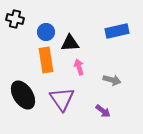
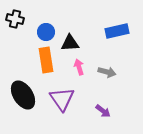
gray arrow: moved 5 px left, 8 px up
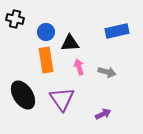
purple arrow: moved 3 px down; rotated 63 degrees counterclockwise
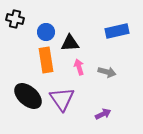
black ellipse: moved 5 px right, 1 px down; rotated 16 degrees counterclockwise
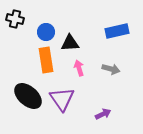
pink arrow: moved 1 px down
gray arrow: moved 4 px right, 3 px up
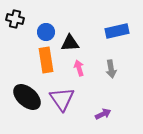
gray arrow: rotated 66 degrees clockwise
black ellipse: moved 1 px left, 1 px down
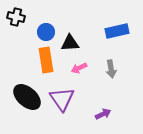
black cross: moved 1 px right, 2 px up
pink arrow: rotated 98 degrees counterclockwise
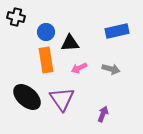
gray arrow: rotated 66 degrees counterclockwise
purple arrow: rotated 42 degrees counterclockwise
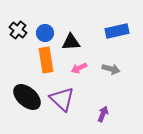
black cross: moved 2 px right, 13 px down; rotated 24 degrees clockwise
blue circle: moved 1 px left, 1 px down
black triangle: moved 1 px right, 1 px up
purple triangle: rotated 12 degrees counterclockwise
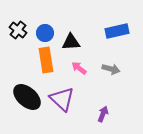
pink arrow: rotated 63 degrees clockwise
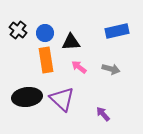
pink arrow: moved 1 px up
black ellipse: rotated 48 degrees counterclockwise
purple arrow: rotated 63 degrees counterclockwise
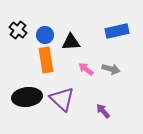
blue circle: moved 2 px down
pink arrow: moved 7 px right, 2 px down
purple arrow: moved 3 px up
